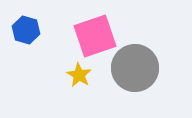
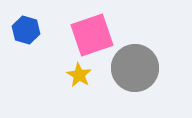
pink square: moved 3 px left, 1 px up
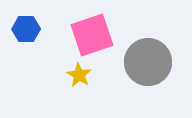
blue hexagon: moved 1 px up; rotated 16 degrees counterclockwise
gray circle: moved 13 px right, 6 px up
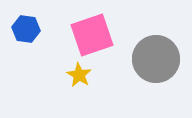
blue hexagon: rotated 8 degrees clockwise
gray circle: moved 8 px right, 3 px up
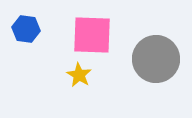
pink square: rotated 21 degrees clockwise
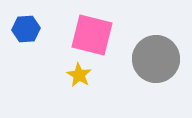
blue hexagon: rotated 12 degrees counterclockwise
pink square: rotated 12 degrees clockwise
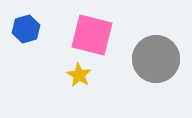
blue hexagon: rotated 12 degrees counterclockwise
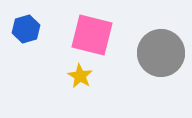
gray circle: moved 5 px right, 6 px up
yellow star: moved 1 px right, 1 px down
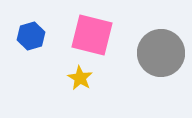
blue hexagon: moved 5 px right, 7 px down
yellow star: moved 2 px down
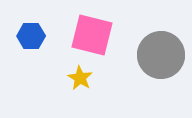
blue hexagon: rotated 16 degrees clockwise
gray circle: moved 2 px down
